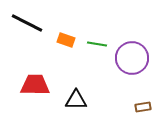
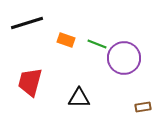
black line: rotated 44 degrees counterclockwise
green line: rotated 12 degrees clockwise
purple circle: moved 8 px left
red trapezoid: moved 5 px left, 3 px up; rotated 76 degrees counterclockwise
black triangle: moved 3 px right, 2 px up
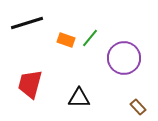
green line: moved 7 px left, 6 px up; rotated 72 degrees counterclockwise
red trapezoid: moved 2 px down
brown rectangle: moved 5 px left; rotated 56 degrees clockwise
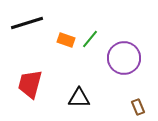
green line: moved 1 px down
brown rectangle: rotated 21 degrees clockwise
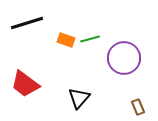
green line: rotated 36 degrees clockwise
red trapezoid: moved 5 px left; rotated 68 degrees counterclockwise
black triangle: rotated 50 degrees counterclockwise
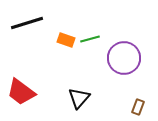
red trapezoid: moved 4 px left, 8 px down
brown rectangle: rotated 42 degrees clockwise
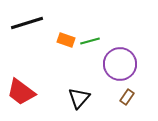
green line: moved 2 px down
purple circle: moved 4 px left, 6 px down
brown rectangle: moved 11 px left, 10 px up; rotated 14 degrees clockwise
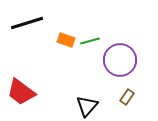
purple circle: moved 4 px up
black triangle: moved 8 px right, 8 px down
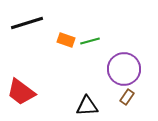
purple circle: moved 4 px right, 9 px down
black triangle: rotated 45 degrees clockwise
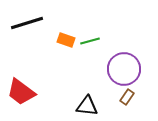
black triangle: rotated 10 degrees clockwise
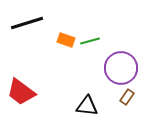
purple circle: moved 3 px left, 1 px up
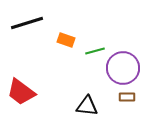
green line: moved 5 px right, 10 px down
purple circle: moved 2 px right
brown rectangle: rotated 56 degrees clockwise
